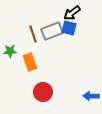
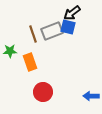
blue square: moved 1 px left, 1 px up
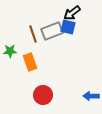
red circle: moved 3 px down
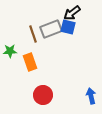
gray rectangle: moved 1 px left, 2 px up
blue arrow: rotated 77 degrees clockwise
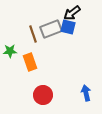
blue arrow: moved 5 px left, 3 px up
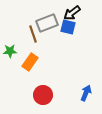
gray rectangle: moved 4 px left, 6 px up
orange rectangle: rotated 54 degrees clockwise
blue arrow: rotated 35 degrees clockwise
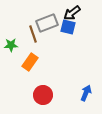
green star: moved 1 px right, 6 px up
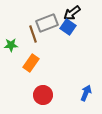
blue square: rotated 21 degrees clockwise
orange rectangle: moved 1 px right, 1 px down
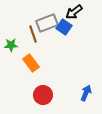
black arrow: moved 2 px right, 1 px up
blue square: moved 4 px left
orange rectangle: rotated 72 degrees counterclockwise
